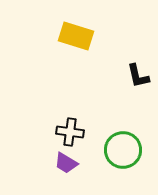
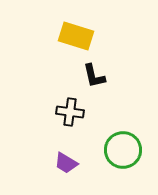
black L-shape: moved 44 px left
black cross: moved 20 px up
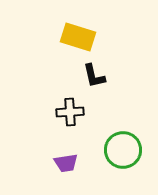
yellow rectangle: moved 2 px right, 1 px down
black cross: rotated 12 degrees counterclockwise
purple trapezoid: rotated 40 degrees counterclockwise
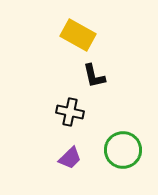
yellow rectangle: moved 2 px up; rotated 12 degrees clockwise
black cross: rotated 16 degrees clockwise
purple trapezoid: moved 4 px right, 5 px up; rotated 35 degrees counterclockwise
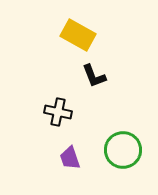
black L-shape: rotated 8 degrees counterclockwise
black cross: moved 12 px left
purple trapezoid: rotated 115 degrees clockwise
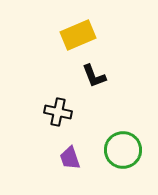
yellow rectangle: rotated 52 degrees counterclockwise
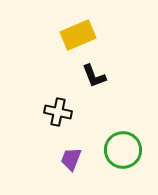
purple trapezoid: moved 1 px right, 1 px down; rotated 40 degrees clockwise
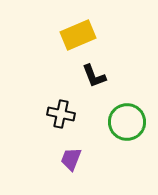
black cross: moved 3 px right, 2 px down
green circle: moved 4 px right, 28 px up
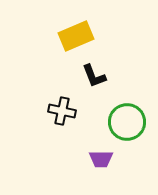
yellow rectangle: moved 2 px left, 1 px down
black cross: moved 1 px right, 3 px up
purple trapezoid: moved 30 px right; rotated 110 degrees counterclockwise
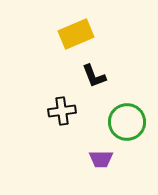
yellow rectangle: moved 2 px up
black cross: rotated 20 degrees counterclockwise
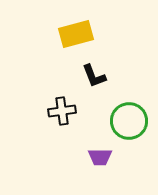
yellow rectangle: rotated 8 degrees clockwise
green circle: moved 2 px right, 1 px up
purple trapezoid: moved 1 px left, 2 px up
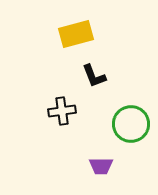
green circle: moved 2 px right, 3 px down
purple trapezoid: moved 1 px right, 9 px down
